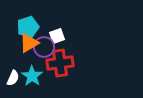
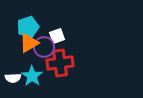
white semicircle: rotated 63 degrees clockwise
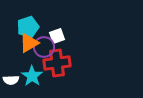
red cross: moved 3 px left
white semicircle: moved 2 px left, 2 px down
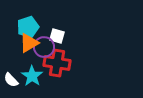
white square: rotated 35 degrees clockwise
red cross: rotated 16 degrees clockwise
white semicircle: rotated 49 degrees clockwise
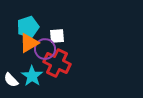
white square: rotated 21 degrees counterclockwise
purple circle: moved 1 px right, 2 px down
red cross: rotated 16 degrees clockwise
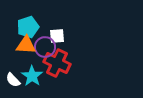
orange triangle: moved 3 px left, 2 px down; rotated 35 degrees clockwise
purple circle: moved 2 px up
white semicircle: moved 2 px right
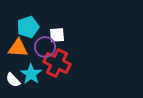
white square: moved 1 px up
orange triangle: moved 8 px left, 3 px down
cyan star: moved 1 px left, 2 px up
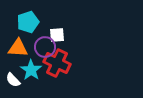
cyan pentagon: moved 5 px up
cyan star: moved 4 px up
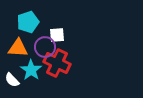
white semicircle: moved 1 px left
